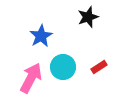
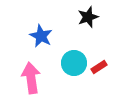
blue star: rotated 15 degrees counterclockwise
cyan circle: moved 11 px right, 4 px up
pink arrow: rotated 36 degrees counterclockwise
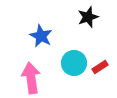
red rectangle: moved 1 px right
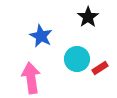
black star: rotated 15 degrees counterclockwise
cyan circle: moved 3 px right, 4 px up
red rectangle: moved 1 px down
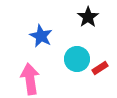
pink arrow: moved 1 px left, 1 px down
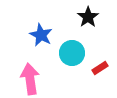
blue star: moved 1 px up
cyan circle: moved 5 px left, 6 px up
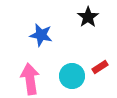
blue star: rotated 15 degrees counterclockwise
cyan circle: moved 23 px down
red rectangle: moved 1 px up
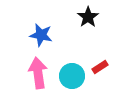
pink arrow: moved 8 px right, 6 px up
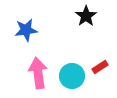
black star: moved 2 px left, 1 px up
blue star: moved 15 px left, 5 px up; rotated 20 degrees counterclockwise
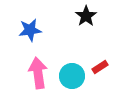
blue star: moved 4 px right
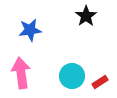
red rectangle: moved 15 px down
pink arrow: moved 17 px left
